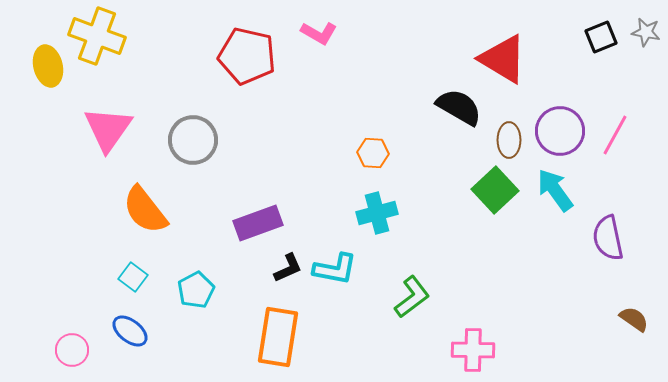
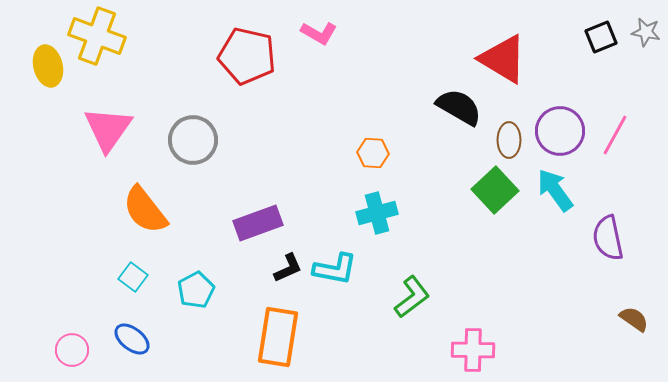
blue ellipse: moved 2 px right, 8 px down
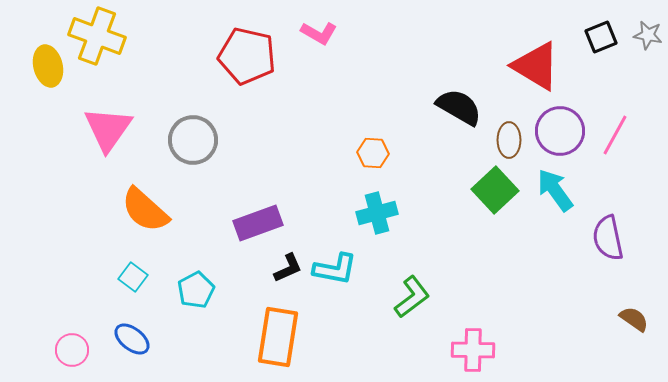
gray star: moved 2 px right, 3 px down
red triangle: moved 33 px right, 7 px down
orange semicircle: rotated 10 degrees counterclockwise
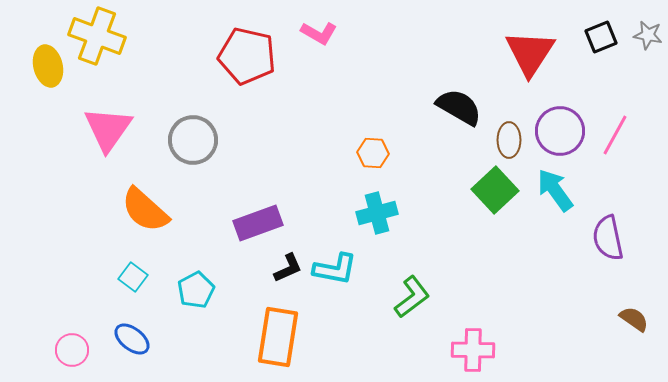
red triangle: moved 6 px left, 13 px up; rotated 32 degrees clockwise
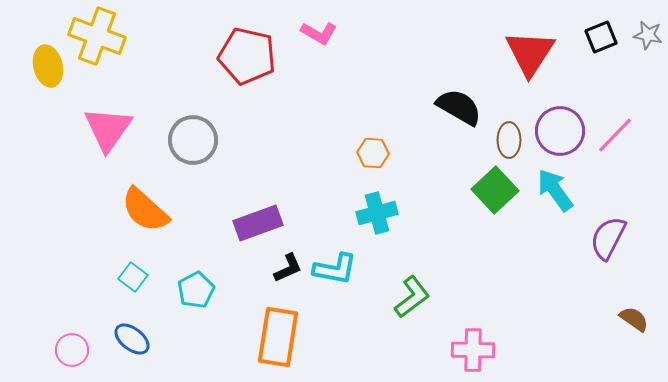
pink line: rotated 15 degrees clockwise
purple semicircle: rotated 39 degrees clockwise
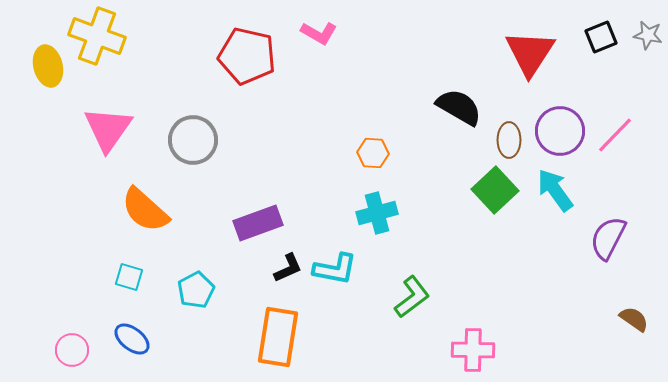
cyan square: moved 4 px left; rotated 20 degrees counterclockwise
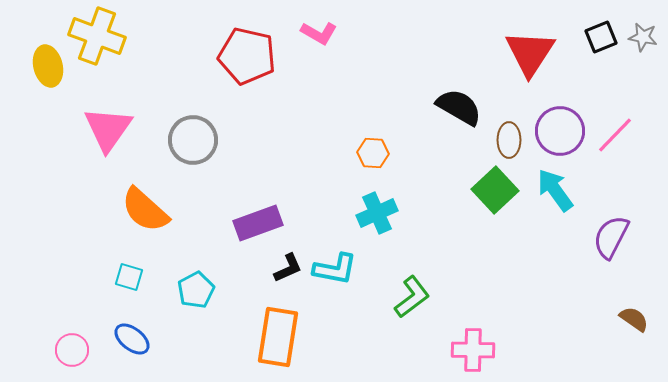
gray star: moved 5 px left, 2 px down
cyan cross: rotated 9 degrees counterclockwise
purple semicircle: moved 3 px right, 1 px up
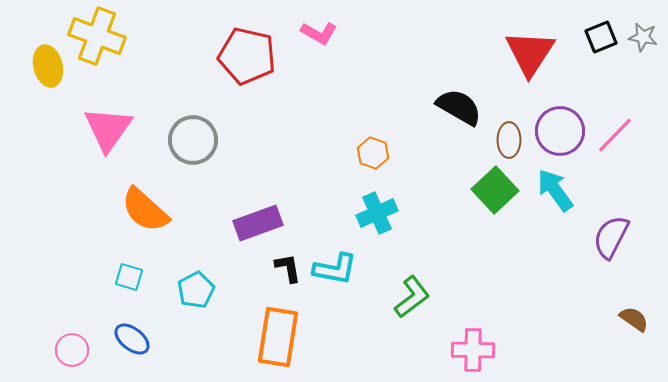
orange hexagon: rotated 16 degrees clockwise
black L-shape: rotated 76 degrees counterclockwise
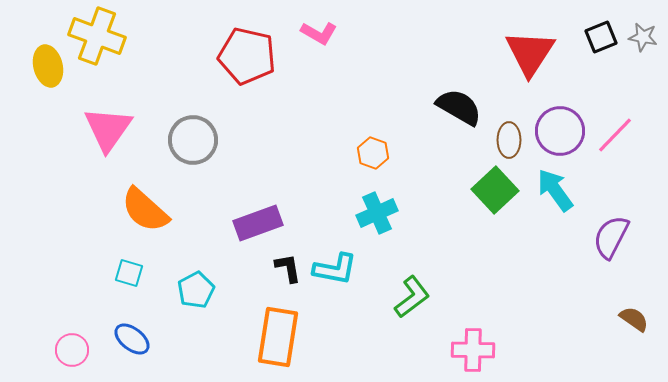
cyan square: moved 4 px up
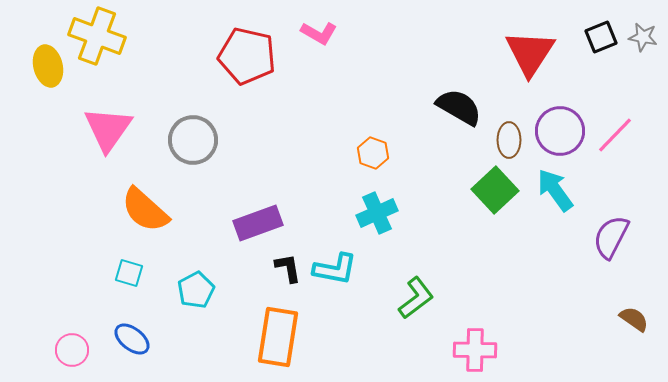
green L-shape: moved 4 px right, 1 px down
pink cross: moved 2 px right
